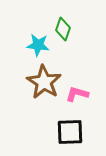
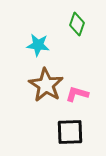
green diamond: moved 14 px right, 5 px up
brown star: moved 2 px right, 3 px down
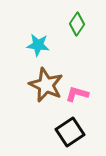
green diamond: rotated 15 degrees clockwise
brown star: rotated 8 degrees counterclockwise
black square: rotated 32 degrees counterclockwise
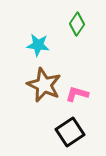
brown star: moved 2 px left
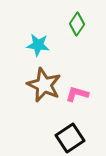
black square: moved 6 px down
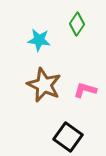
cyan star: moved 1 px right, 5 px up
pink L-shape: moved 8 px right, 4 px up
black square: moved 2 px left, 1 px up; rotated 20 degrees counterclockwise
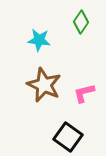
green diamond: moved 4 px right, 2 px up
pink L-shape: moved 1 px left, 3 px down; rotated 30 degrees counterclockwise
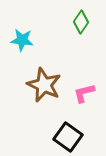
cyan star: moved 17 px left
